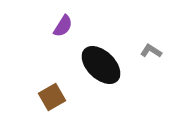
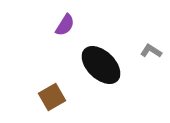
purple semicircle: moved 2 px right, 1 px up
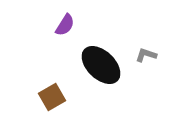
gray L-shape: moved 5 px left, 4 px down; rotated 15 degrees counterclockwise
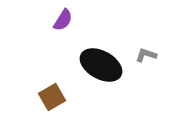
purple semicircle: moved 2 px left, 5 px up
black ellipse: rotated 15 degrees counterclockwise
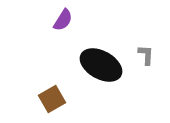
gray L-shape: rotated 75 degrees clockwise
brown square: moved 2 px down
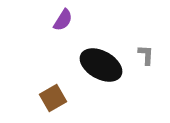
brown square: moved 1 px right, 1 px up
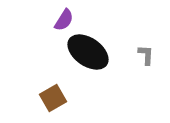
purple semicircle: moved 1 px right
black ellipse: moved 13 px left, 13 px up; rotated 6 degrees clockwise
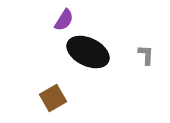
black ellipse: rotated 9 degrees counterclockwise
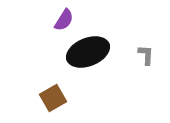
black ellipse: rotated 48 degrees counterclockwise
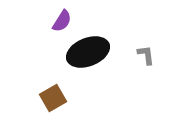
purple semicircle: moved 2 px left, 1 px down
gray L-shape: rotated 10 degrees counterclockwise
